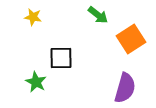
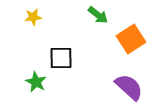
yellow star: rotated 18 degrees counterclockwise
purple semicircle: moved 4 px right, 1 px up; rotated 64 degrees counterclockwise
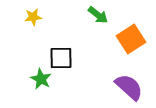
green star: moved 5 px right, 3 px up
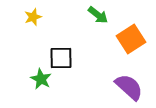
yellow star: rotated 12 degrees counterclockwise
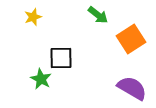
purple semicircle: moved 3 px right, 1 px down; rotated 12 degrees counterclockwise
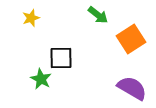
yellow star: moved 2 px left, 1 px down
